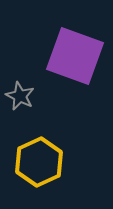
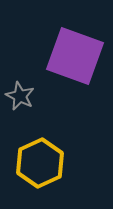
yellow hexagon: moved 1 px right, 1 px down
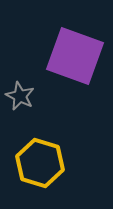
yellow hexagon: rotated 18 degrees counterclockwise
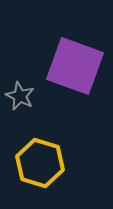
purple square: moved 10 px down
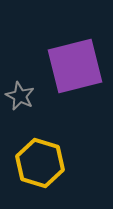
purple square: rotated 34 degrees counterclockwise
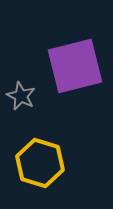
gray star: moved 1 px right
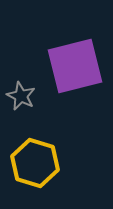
yellow hexagon: moved 5 px left
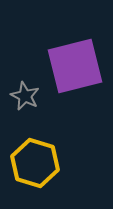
gray star: moved 4 px right
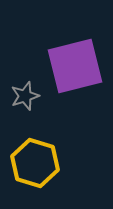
gray star: rotated 28 degrees clockwise
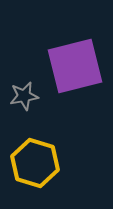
gray star: moved 1 px left; rotated 8 degrees clockwise
